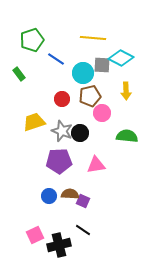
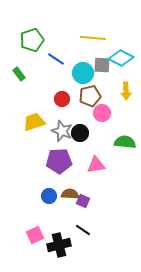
green semicircle: moved 2 px left, 6 px down
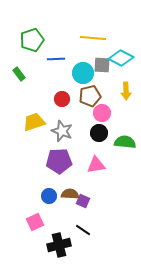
blue line: rotated 36 degrees counterclockwise
black circle: moved 19 px right
pink square: moved 13 px up
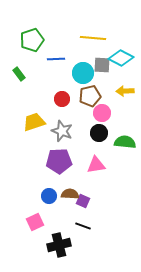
yellow arrow: moved 1 px left; rotated 90 degrees clockwise
black line: moved 4 px up; rotated 14 degrees counterclockwise
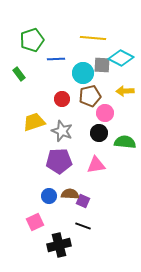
pink circle: moved 3 px right
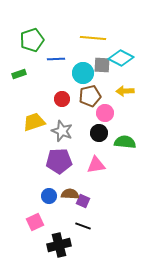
green rectangle: rotated 72 degrees counterclockwise
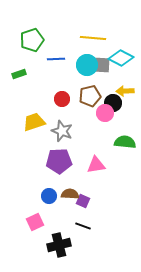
cyan circle: moved 4 px right, 8 px up
black circle: moved 14 px right, 30 px up
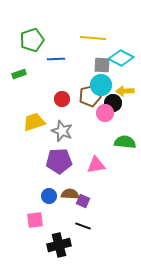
cyan circle: moved 14 px right, 20 px down
pink square: moved 2 px up; rotated 18 degrees clockwise
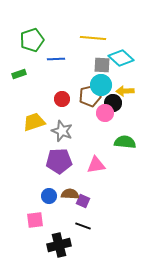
cyan diamond: rotated 15 degrees clockwise
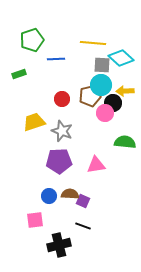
yellow line: moved 5 px down
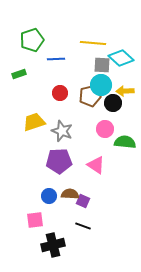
red circle: moved 2 px left, 6 px up
pink circle: moved 16 px down
pink triangle: rotated 42 degrees clockwise
black cross: moved 6 px left
